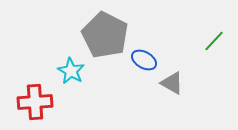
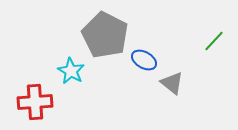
gray triangle: rotated 10 degrees clockwise
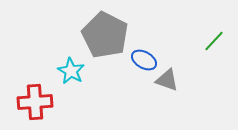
gray triangle: moved 5 px left, 3 px up; rotated 20 degrees counterclockwise
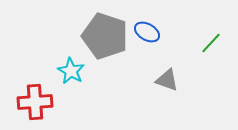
gray pentagon: moved 1 px down; rotated 9 degrees counterclockwise
green line: moved 3 px left, 2 px down
blue ellipse: moved 3 px right, 28 px up
